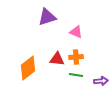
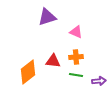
red triangle: moved 4 px left, 2 px down
orange diamond: moved 4 px down
purple arrow: moved 2 px left
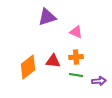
orange diamond: moved 5 px up
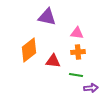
purple triangle: rotated 30 degrees clockwise
pink triangle: moved 1 px right, 1 px down; rotated 16 degrees counterclockwise
orange cross: moved 2 px right, 5 px up
orange diamond: moved 1 px right, 17 px up
purple arrow: moved 8 px left, 7 px down
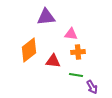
purple triangle: moved 1 px left; rotated 18 degrees counterclockwise
pink triangle: moved 6 px left, 1 px down
purple arrow: moved 1 px right, 1 px up; rotated 64 degrees clockwise
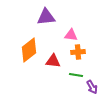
pink triangle: moved 1 px down
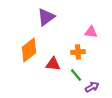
purple triangle: rotated 30 degrees counterclockwise
pink triangle: moved 20 px right, 3 px up
red triangle: moved 3 px down
green line: rotated 40 degrees clockwise
purple arrow: rotated 88 degrees counterclockwise
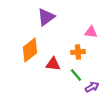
orange diamond: moved 1 px right
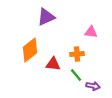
purple triangle: rotated 12 degrees clockwise
orange cross: moved 1 px left, 2 px down
purple arrow: moved 1 px right, 1 px up; rotated 40 degrees clockwise
